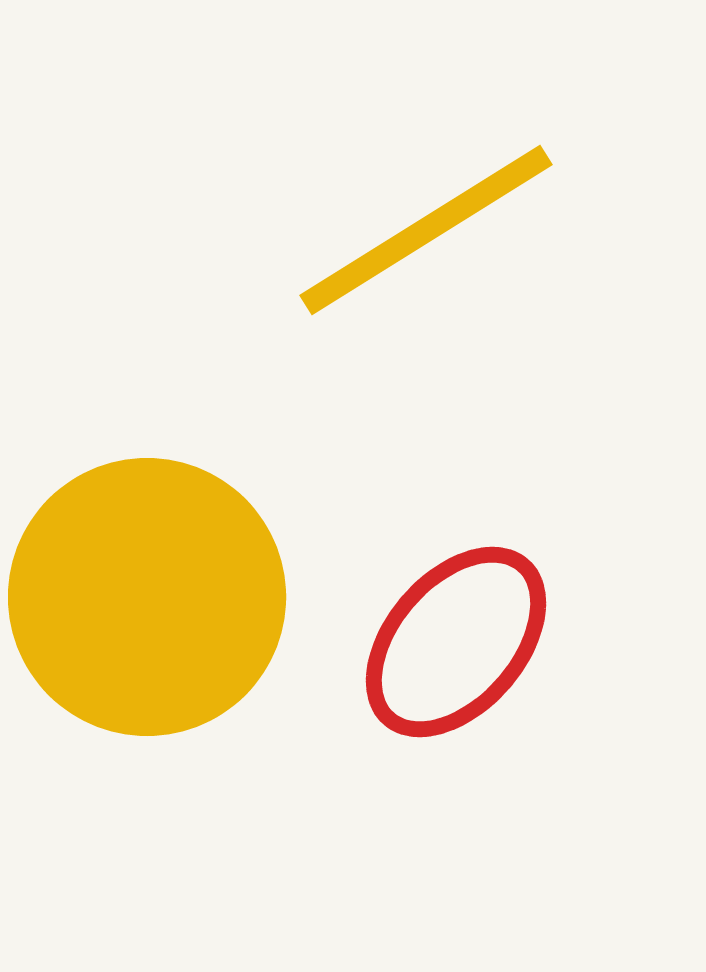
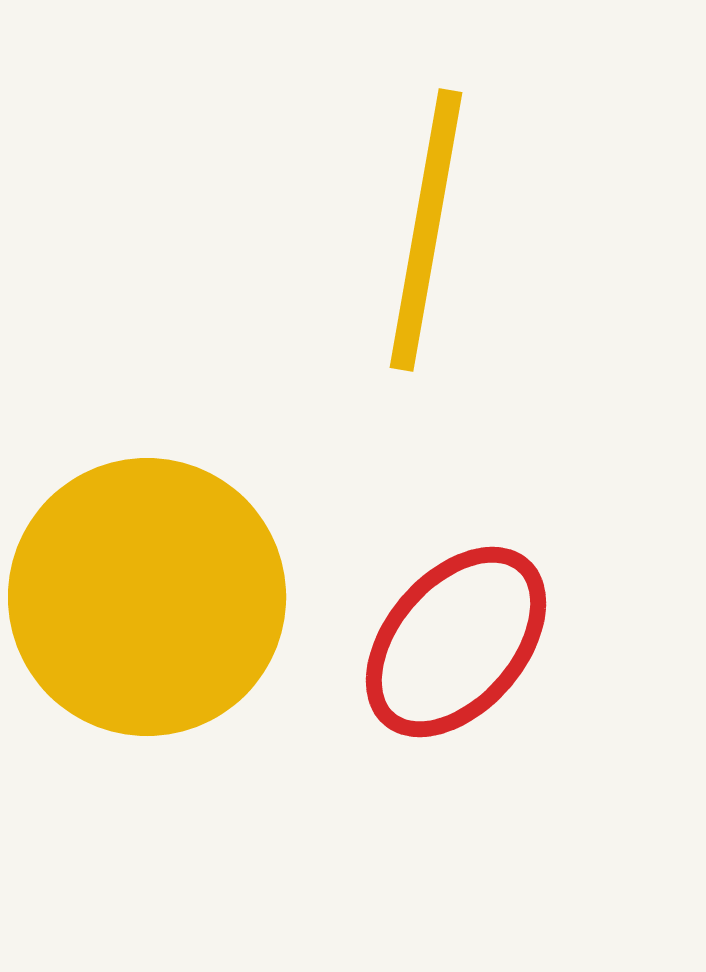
yellow line: rotated 48 degrees counterclockwise
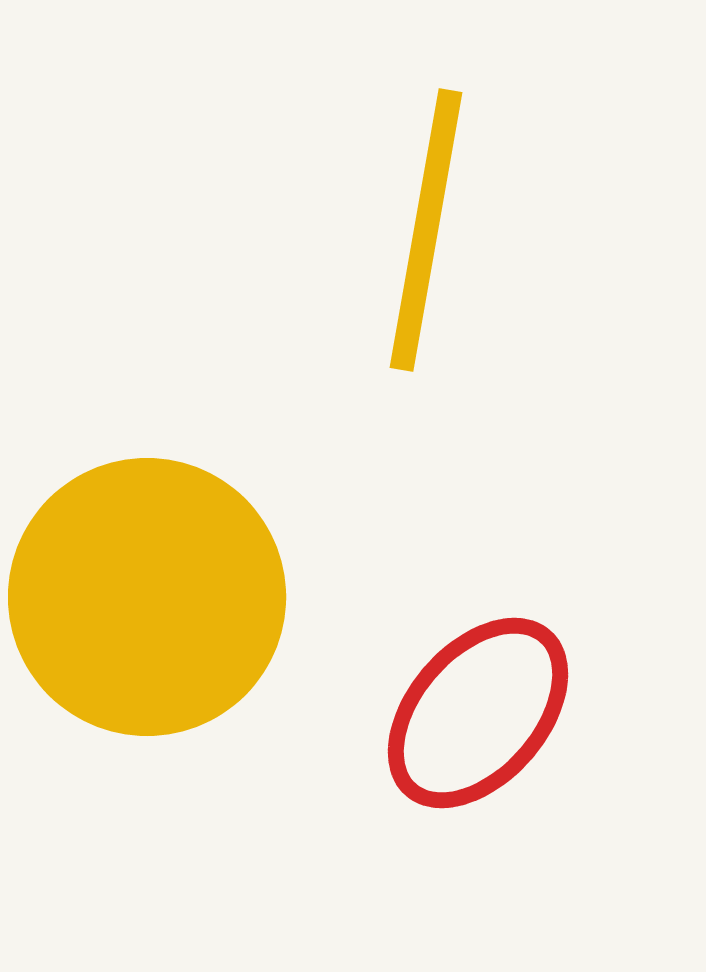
red ellipse: moved 22 px right, 71 px down
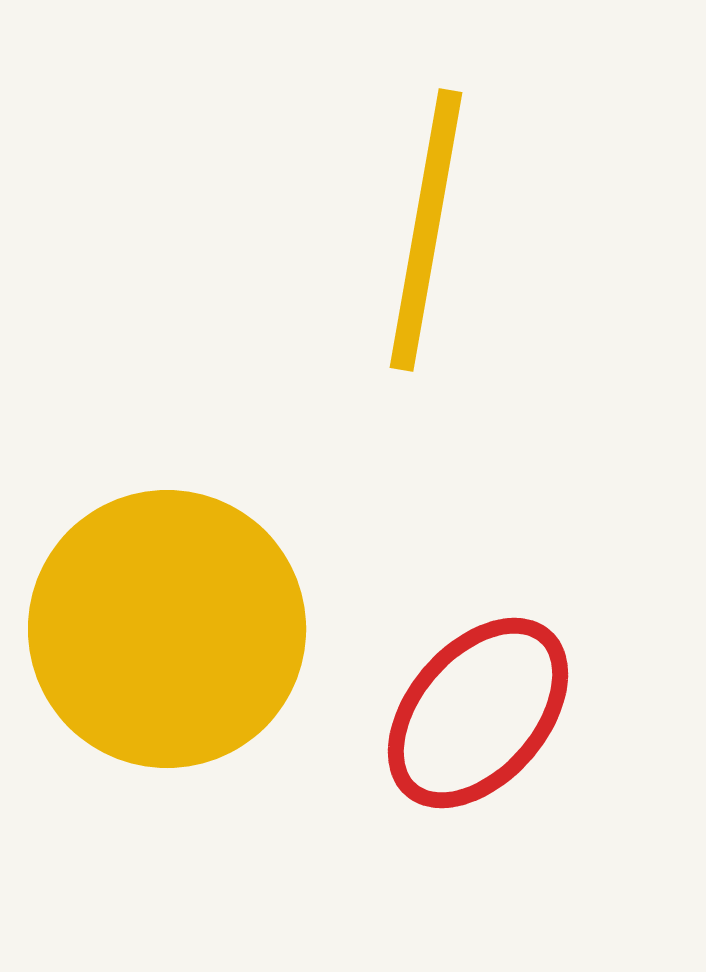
yellow circle: moved 20 px right, 32 px down
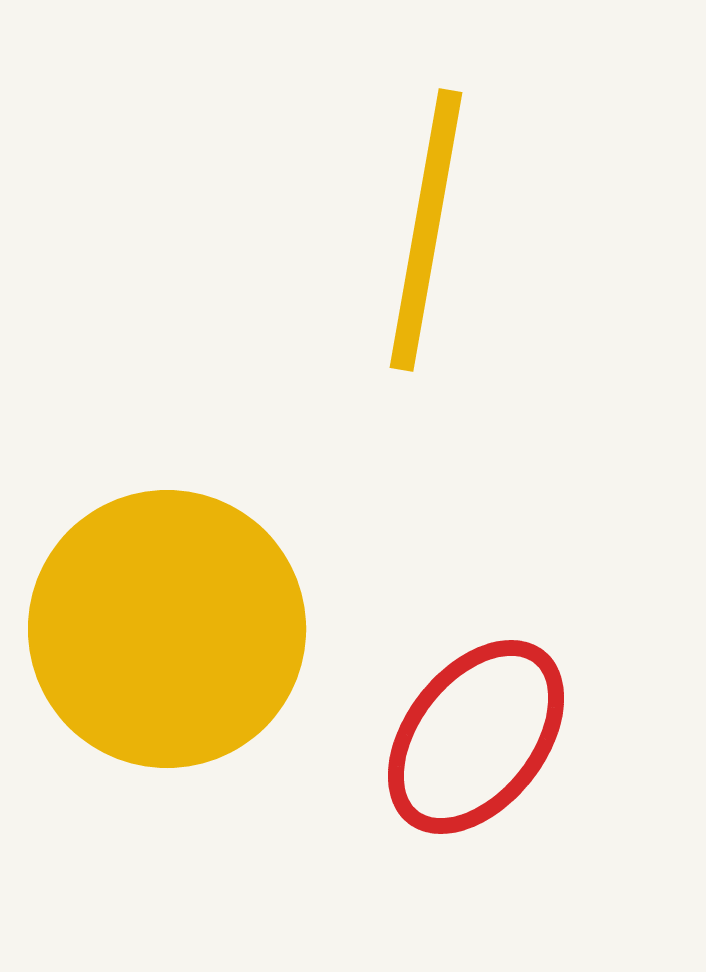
red ellipse: moved 2 px left, 24 px down; rotated 3 degrees counterclockwise
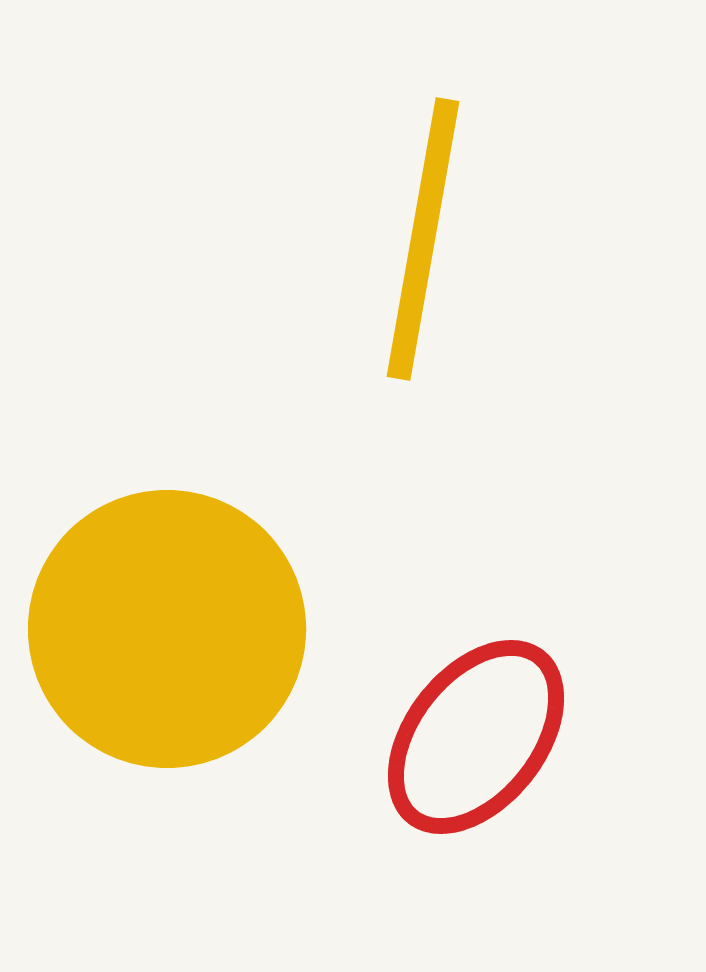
yellow line: moved 3 px left, 9 px down
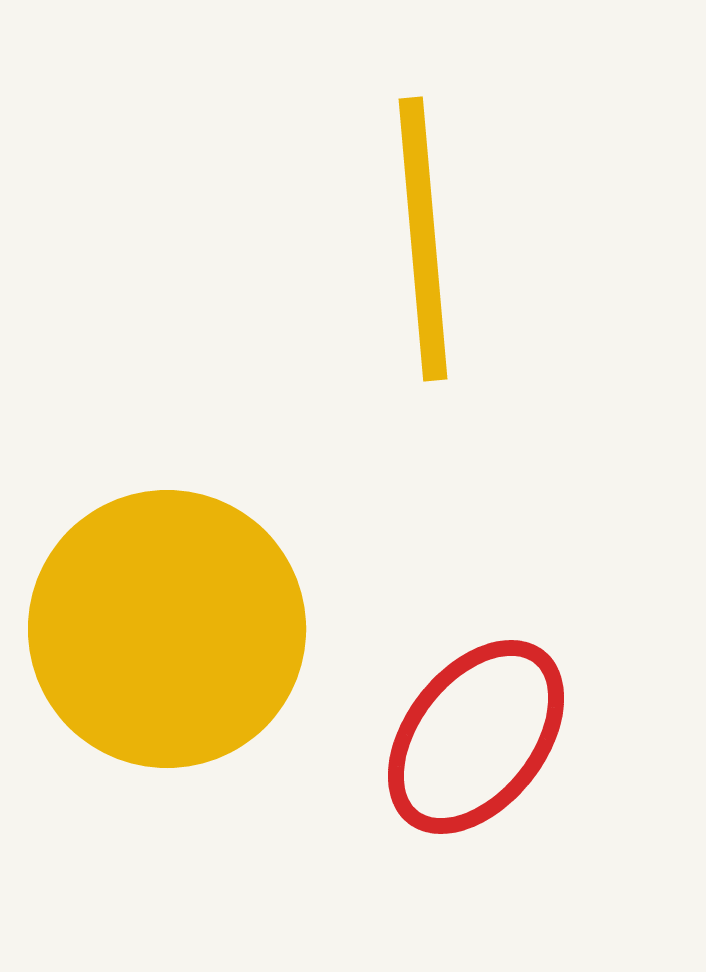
yellow line: rotated 15 degrees counterclockwise
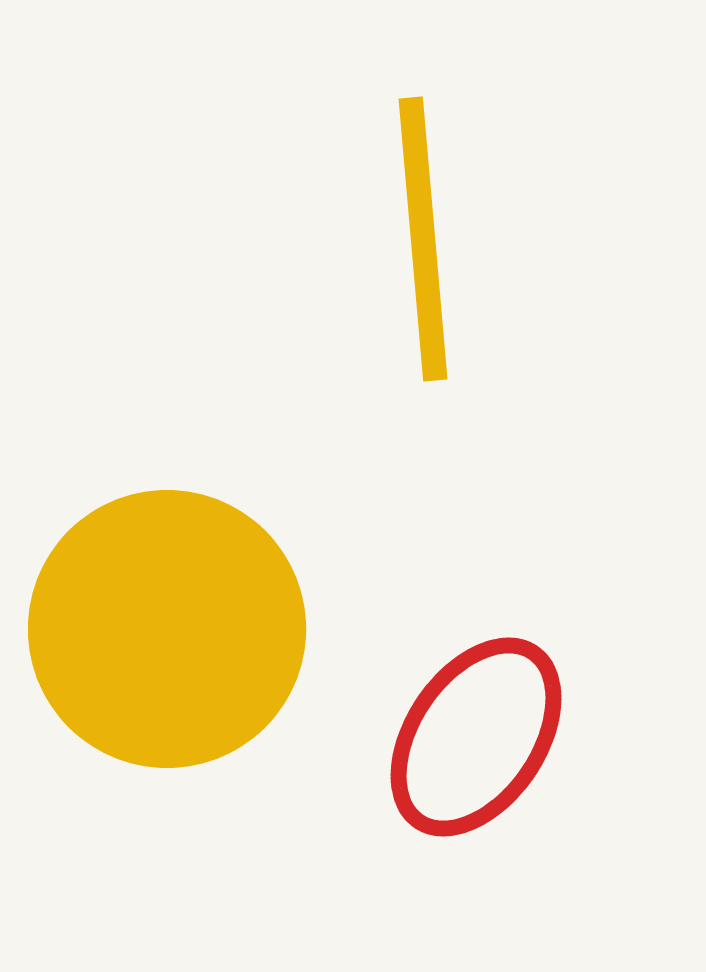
red ellipse: rotated 4 degrees counterclockwise
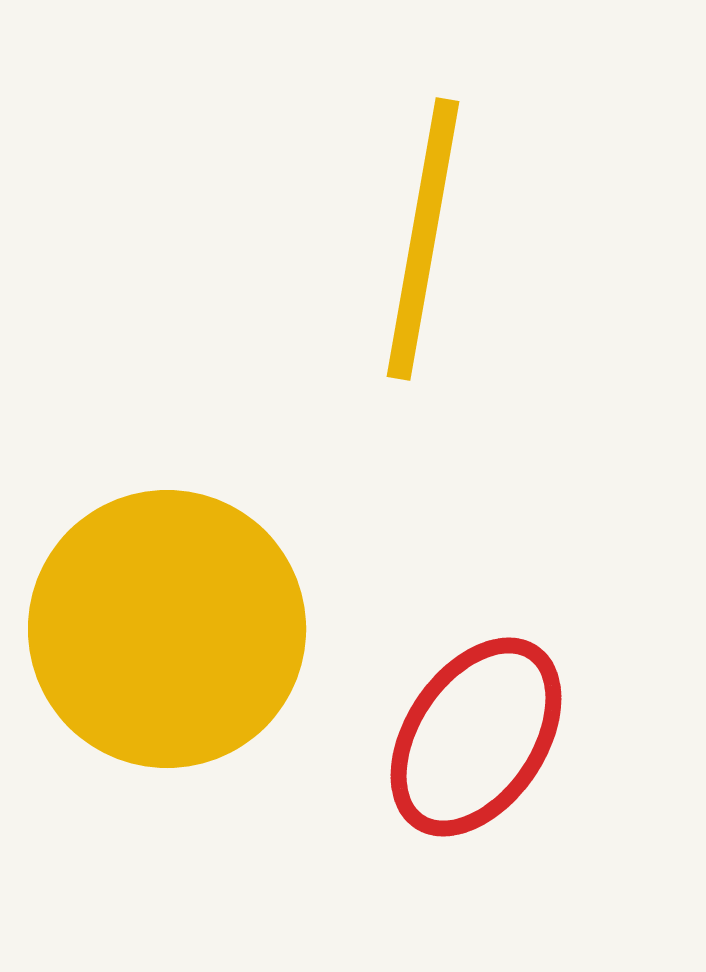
yellow line: rotated 15 degrees clockwise
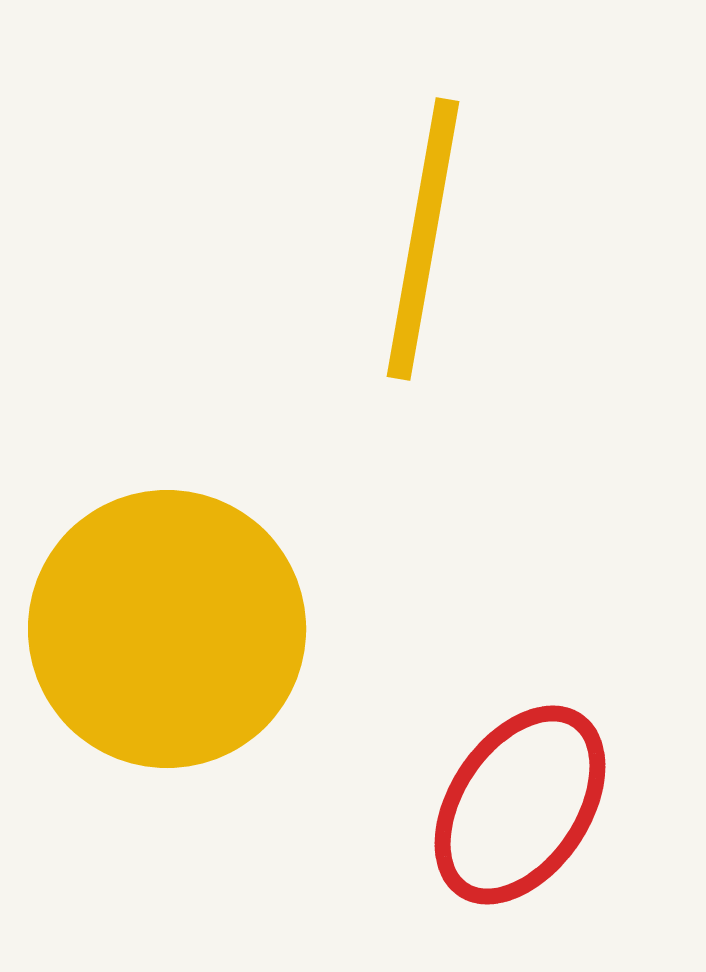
red ellipse: moved 44 px right, 68 px down
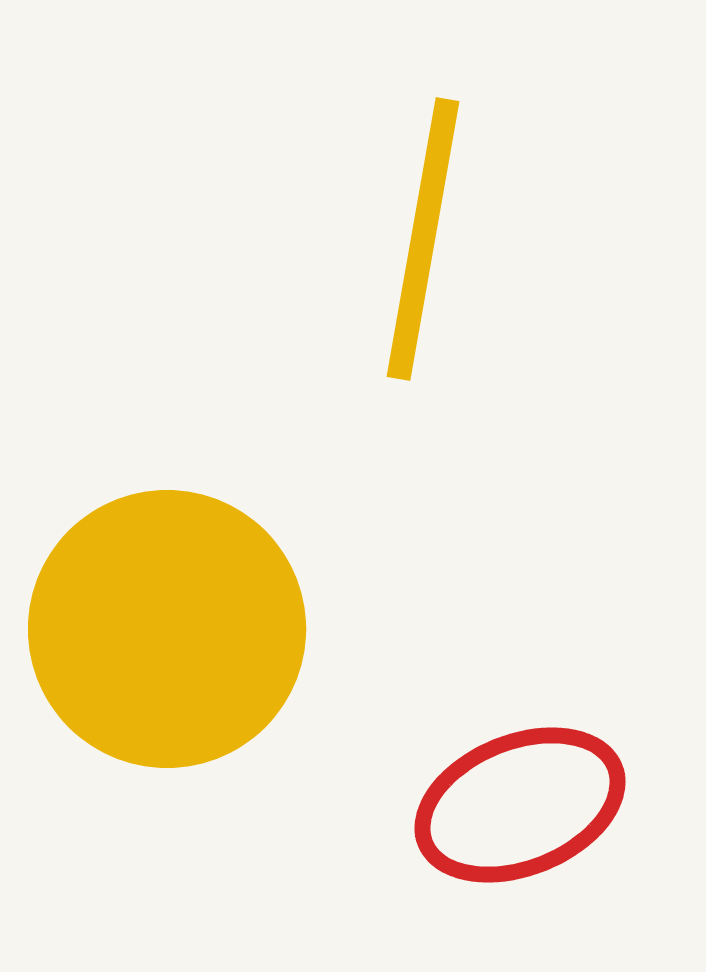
red ellipse: rotated 34 degrees clockwise
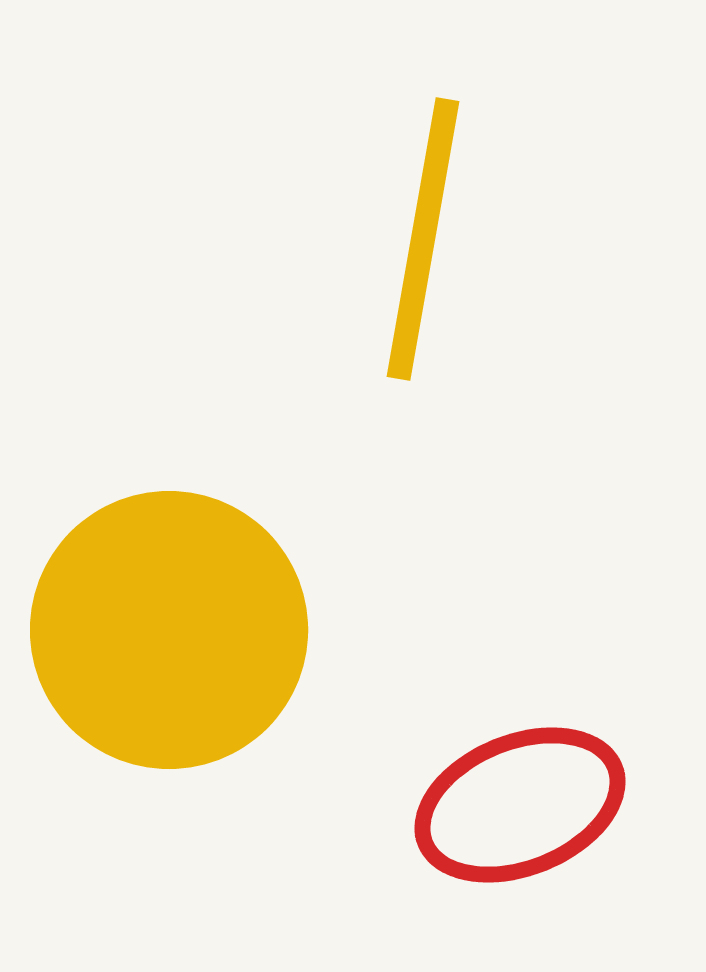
yellow circle: moved 2 px right, 1 px down
